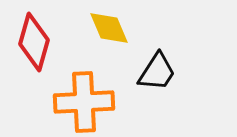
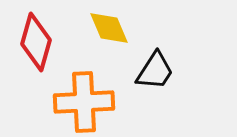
red diamond: moved 2 px right
black trapezoid: moved 2 px left, 1 px up
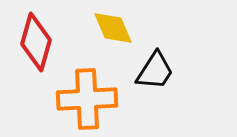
yellow diamond: moved 4 px right
orange cross: moved 3 px right, 3 px up
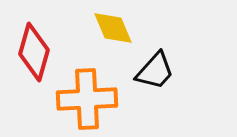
red diamond: moved 2 px left, 10 px down
black trapezoid: rotated 9 degrees clockwise
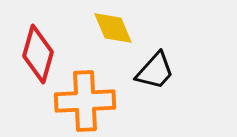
red diamond: moved 4 px right, 2 px down
orange cross: moved 2 px left, 2 px down
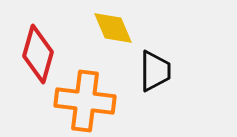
black trapezoid: rotated 42 degrees counterclockwise
orange cross: rotated 10 degrees clockwise
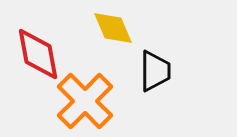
red diamond: rotated 26 degrees counterclockwise
orange cross: rotated 38 degrees clockwise
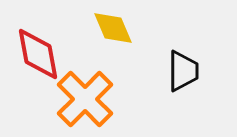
black trapezoid: moved 28 px right
orange cross: moved 2 px up
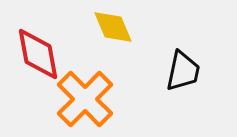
yellow diamond: moved 1 px up
black trapezoid: rotated 12 degrees clockwise
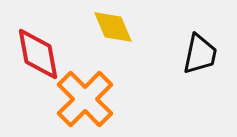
black trapezoid: moved 17 px right, 17 px up
